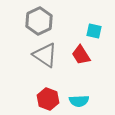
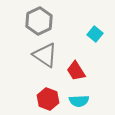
cyan square: moved 1 px right, 3 px down; rotated 28 degrees clockwise
red trapezoid: moved 5 px left, 16 px down
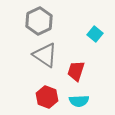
red trapezoid: rotated 50 degrees clockwise
red hexagon: moved 1 px left, 2 px up
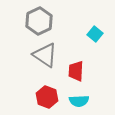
red trapezoid: rotated 15 degrees counterclockwise
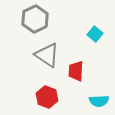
gray hexagon: moved 4 px left, 2 px up
gray triangle: moved 2 px right
cyan semicircle: moved 20 px right
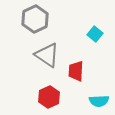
red hexagon: moved 2 px right; rotated 15 degrees clockwise
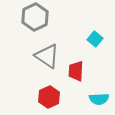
gray hexagon: moved 2 px up
cyan square: moved 5 px down
gray triangle: moved 1 px down
cyan semicircle: moved 2 px up
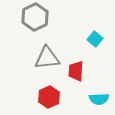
gray triangle: moved 2 px down; rotated 40 degrees counterclockwise
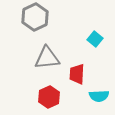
red trapezoid: moved 1 px right, 3 px down
cyan semicircle: moved 3 px up
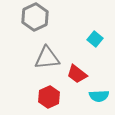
red trapezoid: rotated 55 degrees counterclockwise
